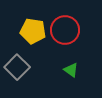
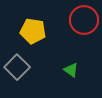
red circle: moved 19 px right, 10 px up
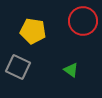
red circle: moved 1 px left, 1 px down
gray square: moved 1 px right; rotated 20 degrees counterclockwise
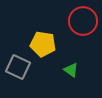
yellow pentagon: moved 10 px right, 13 px down
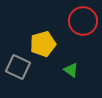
yellow pentagon: rotated 25 degrees counterclockwise
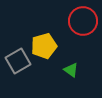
yellow pentagon: moved 1 px right, 2 px down
gray square: moved 6 px up; rotated 35 degrees clockwise
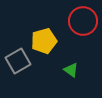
yellow pentagon: moved 5 px up
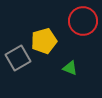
gray square: moved 3 px up
green triangle: moved 1 px left, 2 px up; rotated 14 degrees counterclockwise
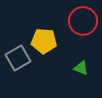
yellow pentagon: rotated 20 degrees clockwise
green triangle: moved 11 px right
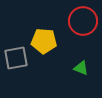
gray square: moved 2 px left; rotated 20 degrees clockwise
